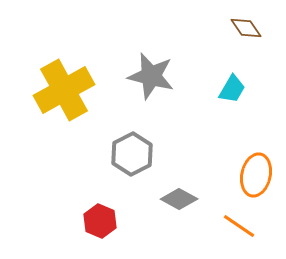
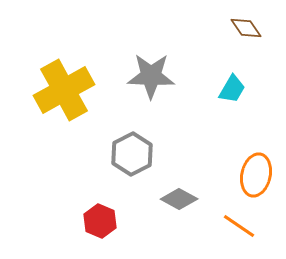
gray star: rotated 12 degrees counterclockwise
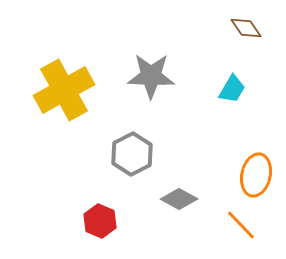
orange line: moved 2 px right, 1 px up; rotated 12 degrees clockwise
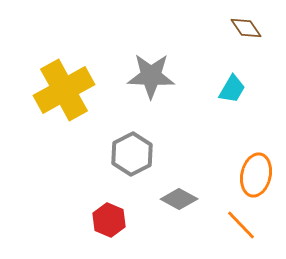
red hexagon: moved 9 px right, 1 px up
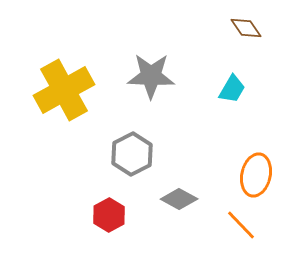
red hexagon: moved 5 px up; rotated 8 degrees clockwise
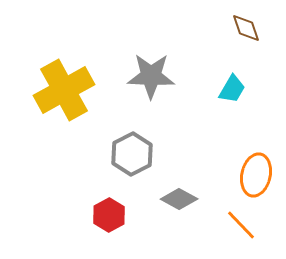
brown diamond: rotated 16 degrees clockwise
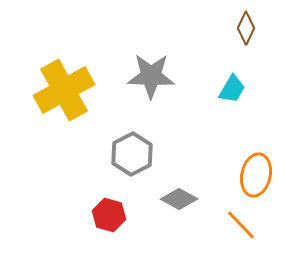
brown diamond: rotated 44 degrees clockwise
red hexagon: rotated 16 degrees counterclockwise
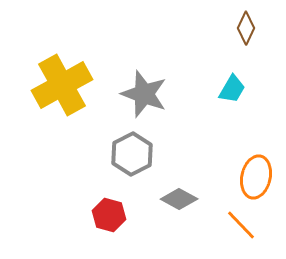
gray star: moved 7 px left, 18 px down; rotated 18 degrees clockwise
yellow cross: moved 2 px left, 5 px up
orange ellipse: moved 2 px down
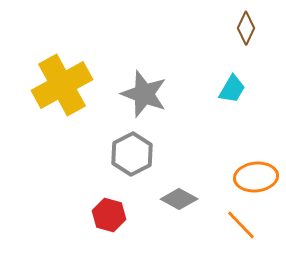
orange ellipse: rotated 72 degrees clockwise
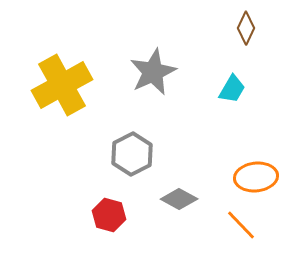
gray star: moved 9 px right, 22 px up; rotated 27 degrees clockwise
